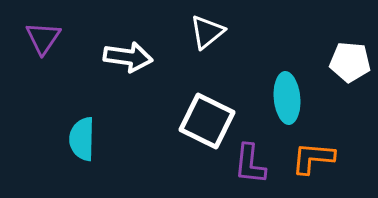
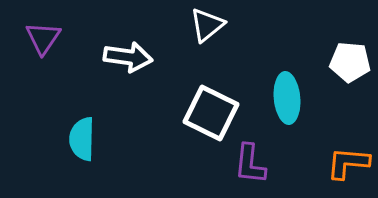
white triangle: moved 7 px up
white square: moved 4 px right, 8 px up
orange L-shape: moved 35 px right, 5 px down
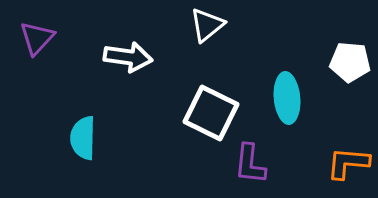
purple triangle: moved 6 px left; rotated 9 degrees clockwise
cyan semicircle: moved 1 px right, 1 px up
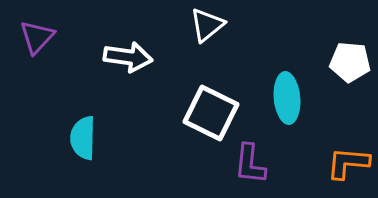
purple triangle: moved 1 px up
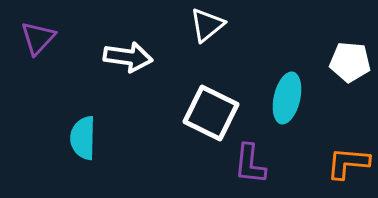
purple triangle: moved 1 px right, 1 px down
cyan ellipse: rotated 18 degrees clockwise
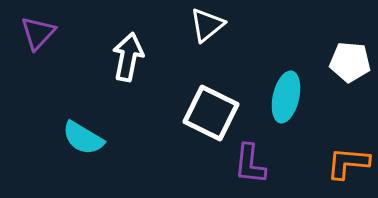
purple triangle: moved 5 px up
white arrow: rotated 87 degrees counterclockwise
cyan ellipse: moved 1 px left, 1 px up
cyan semicircle: rotated 60 degrees counterclockwise
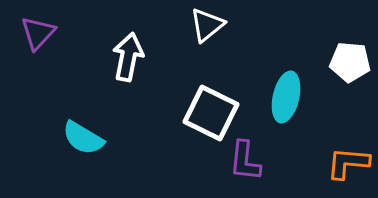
purple L-shape: moved 5 px left, 3 px up
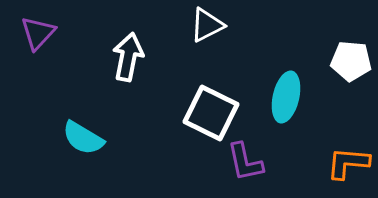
white triangle: rotated 12 degrees clockwise
white pentagon: moved 1 px right, 1 px up
purple L-shape: moved 1 px down; rotated 18 degrees counterclockwise
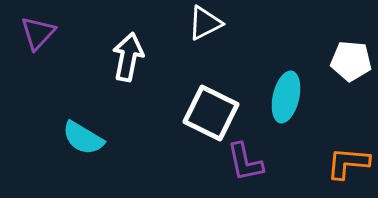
white triangle: moved 2 px left, 2 px up
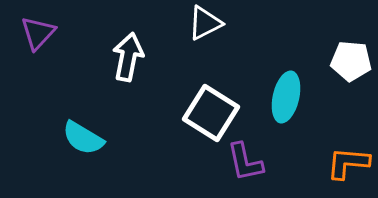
white square: rotated 6 degrees clockwise
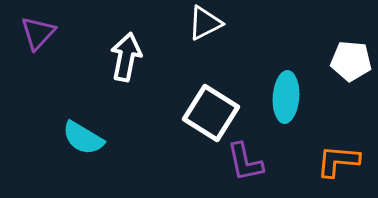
white arrow: moved 2 px left
cyan ellipse: rotated 9 degrees counterclockwise
orange L-shape: moved 10 px left, 2 px up
